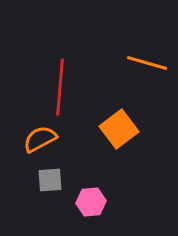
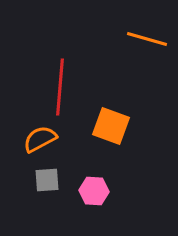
orange line: moved 24 px up
orange square: moved 8 px left, 3 px up; rotated 33 degrees counterclockwise
gray square: moved 3 px left
pink hexagon: moved 3 px right, 11 px up; rotated 8 degrees clockwise
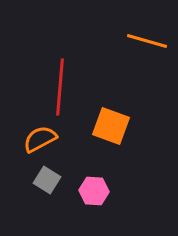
orange line: moved 2 px down
gray square: rotated 36 degrees clockwise
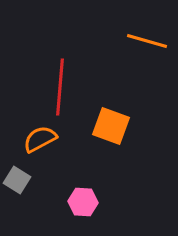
gray square: moved 30 px left
pink hexagon: moved 11 px left, 11 px down
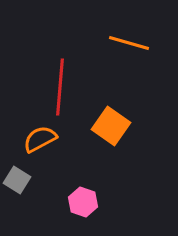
orange line: moved 18 px left, 2 px down
orange square: rotated 15 degrees clockwise
pink hexagon: rotated 16 degrees clockwise
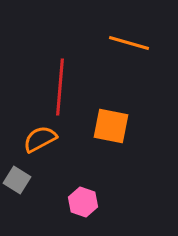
orange square: rotated 24 degrees counterclockwise
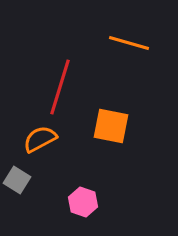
red line: rotated 12 degrees clockwise
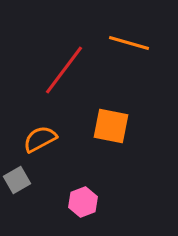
red line: moved 4 px right, 17 px up; rotated 20 degrees clockwise
gray square: rotated 28 degrees clockwise
pink hexagon: rotated 20 degrees clockwise
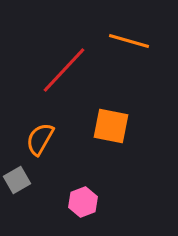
orange line: moved 2 px up
red line: rotated 6 degrees clockwise
orange semicircle: rotated 32 degrees counterclockwise
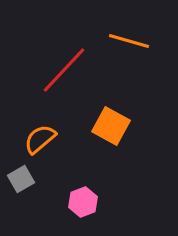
orange square: rotated 18 degrees clockwise
orange semicircle: rotated 20 degrees clockwise
gray square: moved 4 px right, 1 px up
